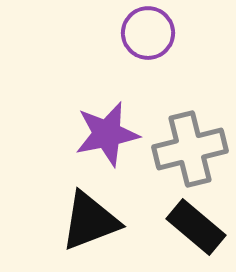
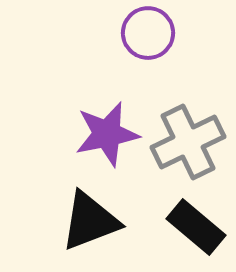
gray cross: moved 2 px left, 7 px up; rotated 12 degrees counterclockwise
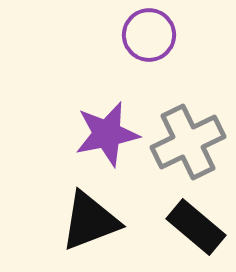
purple circle: moved 1 px right, 2 px down
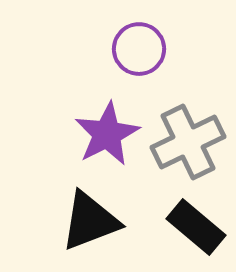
purple circle: moved 10 px left, 14 px down
purple star: rotated 16 degrees counterclockwise
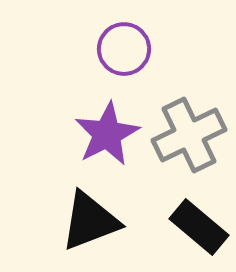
purple circle: moved 15 px left
gray cross: moved 1 px right, 7 px up
black rectangle: moved 3 px right
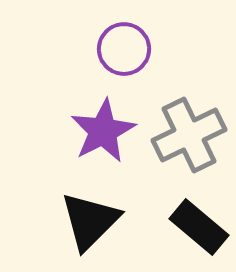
purple star: moved 4 px left, 3 px up
black triangle: rotated 24 degrees counterclockwise
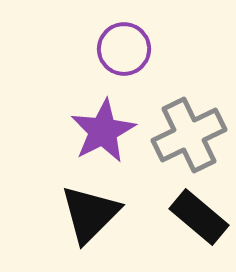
black triangle: moved 7 px up
black rectangle: moved 10 px up
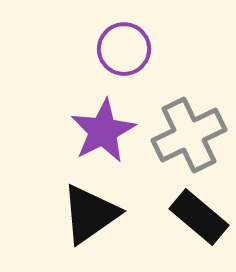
black triangle: rotated 10 degrees clockwise
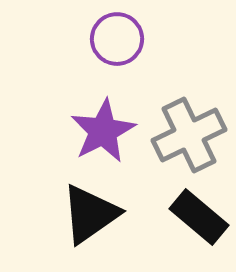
purple circle: moved 7 px left, 10 px up
